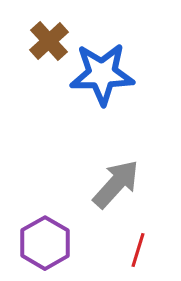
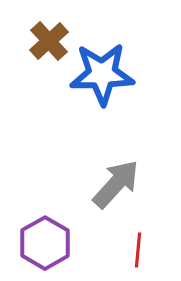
red line: rotated 12 degrees counterclockwise
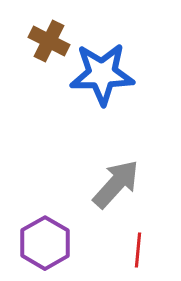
brown cross: rotated 21 degrees counterclockwise
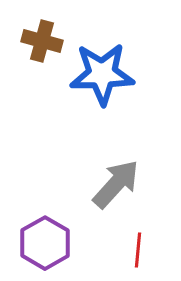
brown cross: moved 7 px left; rotated 12 degrees counterclockwise
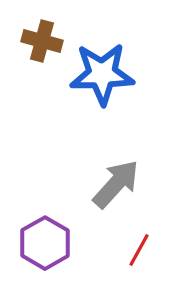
red line: moved 1 px right; rotated 24 degrees clockwise
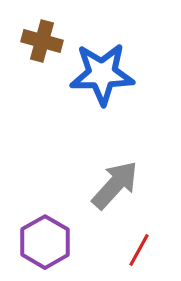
gray arrow: moved 1 px left, 1 px down
purple hexagon: moved 1 px up
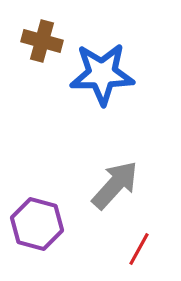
purple hexagon: moved 8 px left, 18 px up; rotated 15 degrees counterclockwise
red line: moved 1 px up
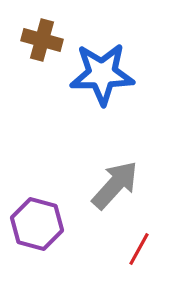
brown cross: moved 1 px up
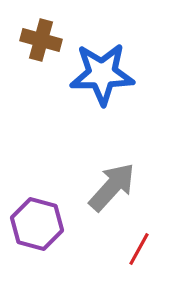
brown cross: moved 1 px left
gray arrow: moved 3 px left, 2 px down
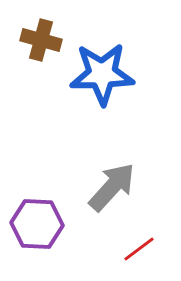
purple hexagon: rotated 12 degrees counterclockwise
red line: rotated 24 degrees clockwise
